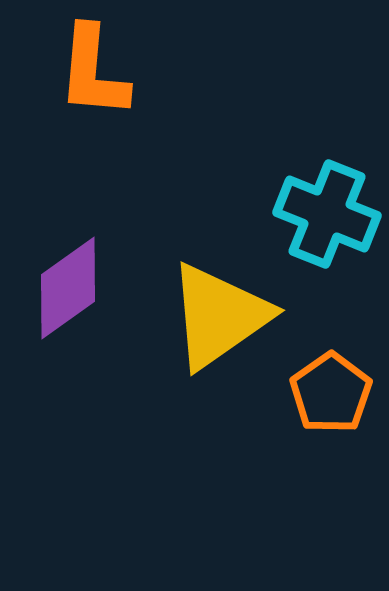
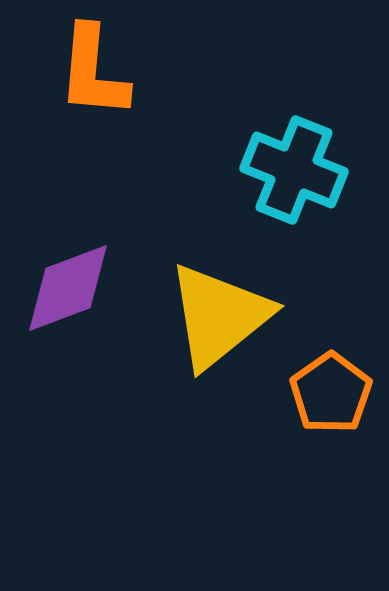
cyan cross: moved 33 px left, 44 px up
purple diamond: rotated 15 degrees clockwise
yellow triangle: rotated 4 degrees counterclockwise
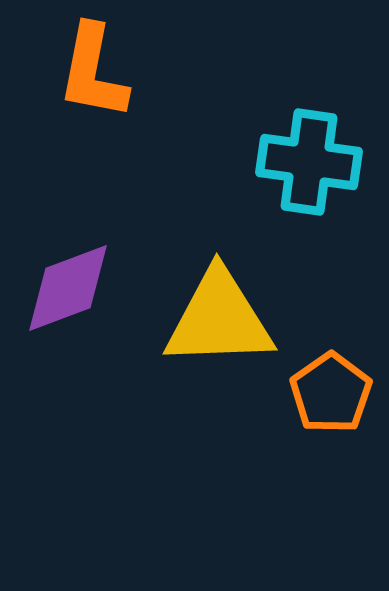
orange L-shape: rotated 6 degrees clockwise
cyan cross: moved 15 px right, 8 px up; rotated 14 degrees counterclockwise
yellow triangle: moved 3 px down; rotated 37 degrees clockwise
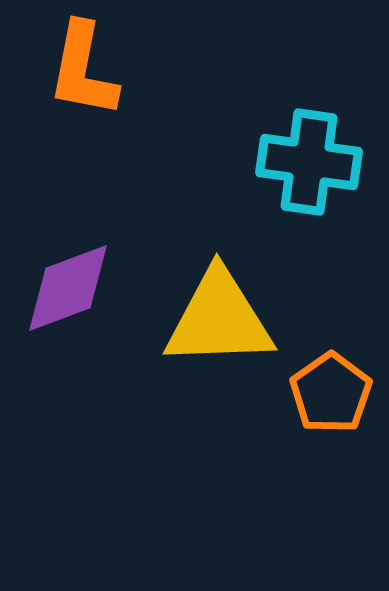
orange L-shape: moved 10 px left, 2 px up
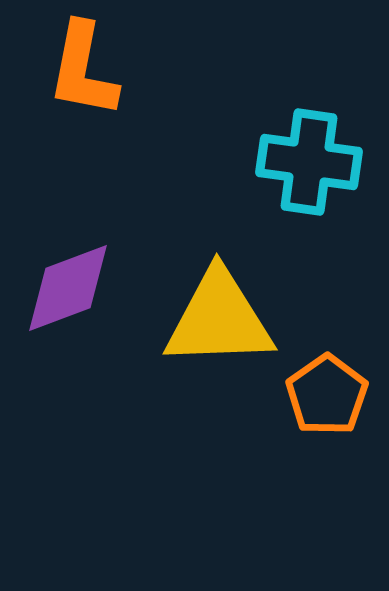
orange pentagon: moved 4 px left, 2 px down
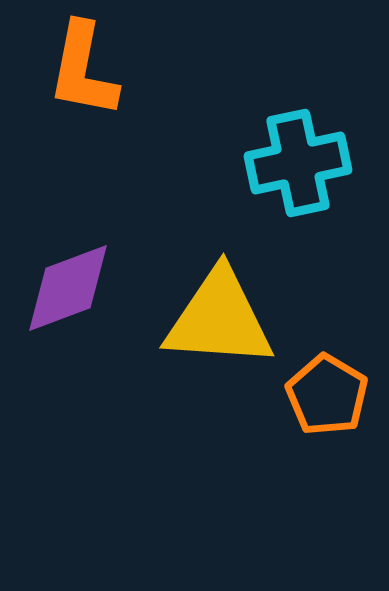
cyan cross: moved 11 px left, 1 px down; rotated 20 degrees counterclockwise
yellow triangle: rotated 6 degrees clockwise
orange pentagon: rotated 6 degrees counterclockwise
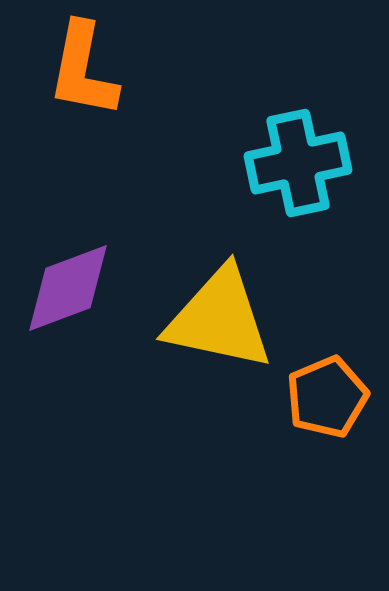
yellow triangle: rotated 8 degrees clockwise
orange pentagon: moved 2 px down; rotated 18 degrees clockwise
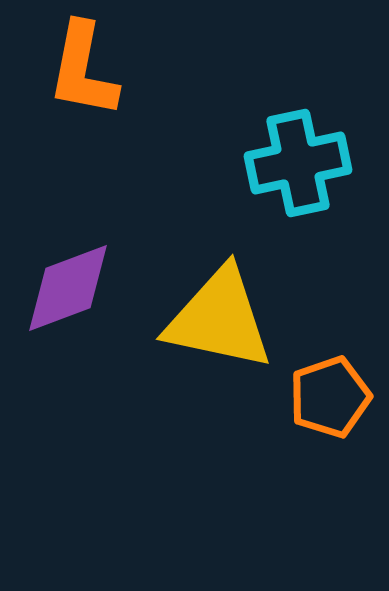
orange pentagon: moved 3 px right; rotated 4 degrees clockwise
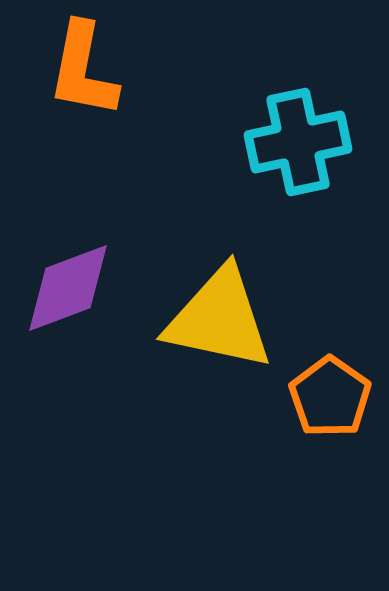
cyan cross: moved 21 px up
orange pentagon: rotated 18 degrees counterclockwise
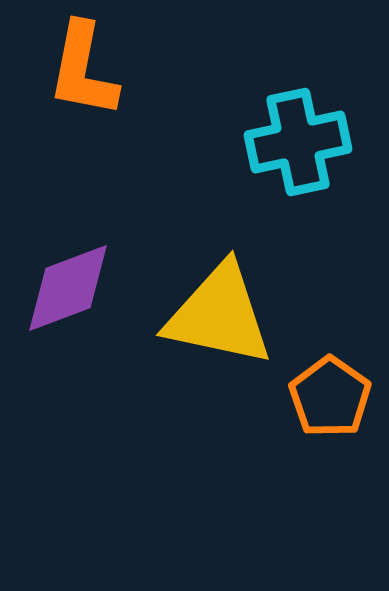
yellow triangle: moved 4 px up
